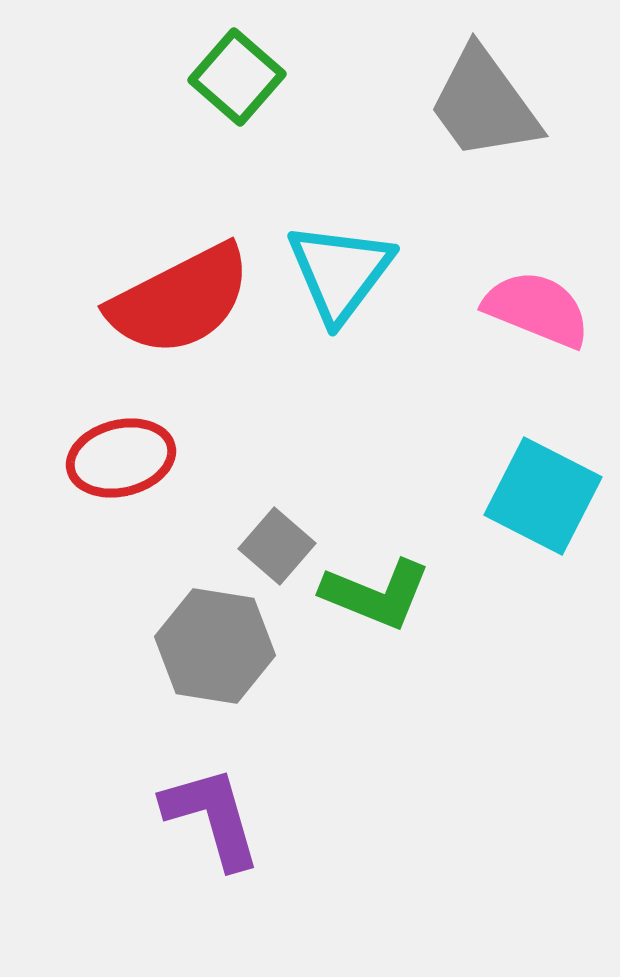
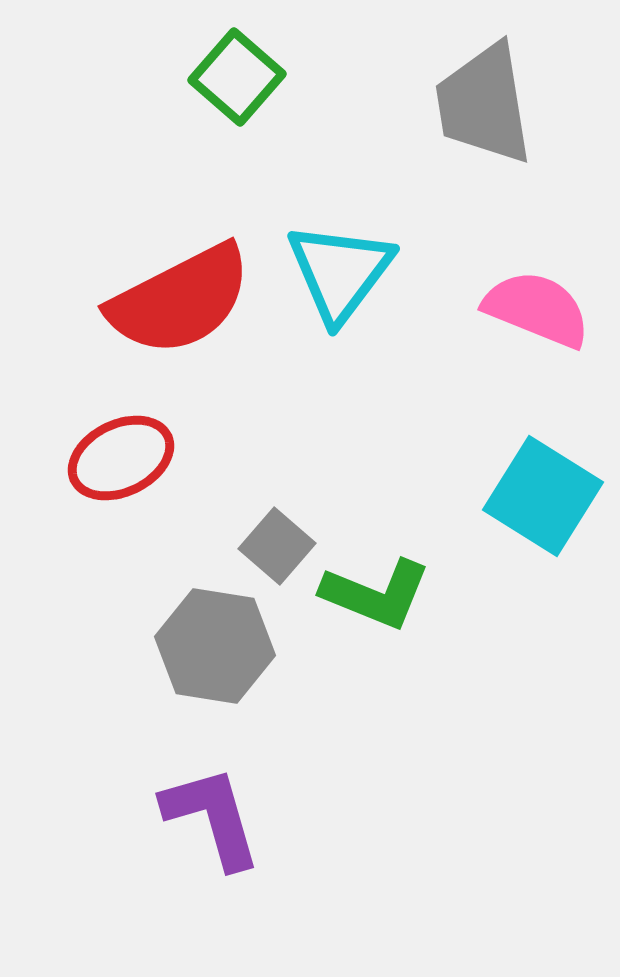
gray trapezoid: rotated 27 degrees clockwise
red ellipse: rotated 12 degrees counterclockwise
cyan square: rotated 5 degrees clockwise
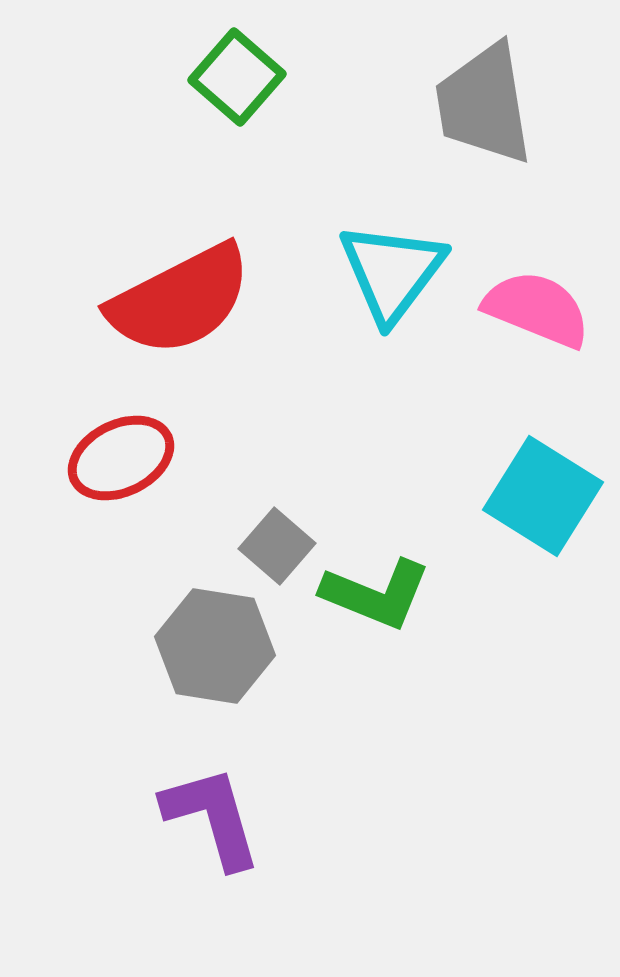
cyan triangle: moved 52 px right
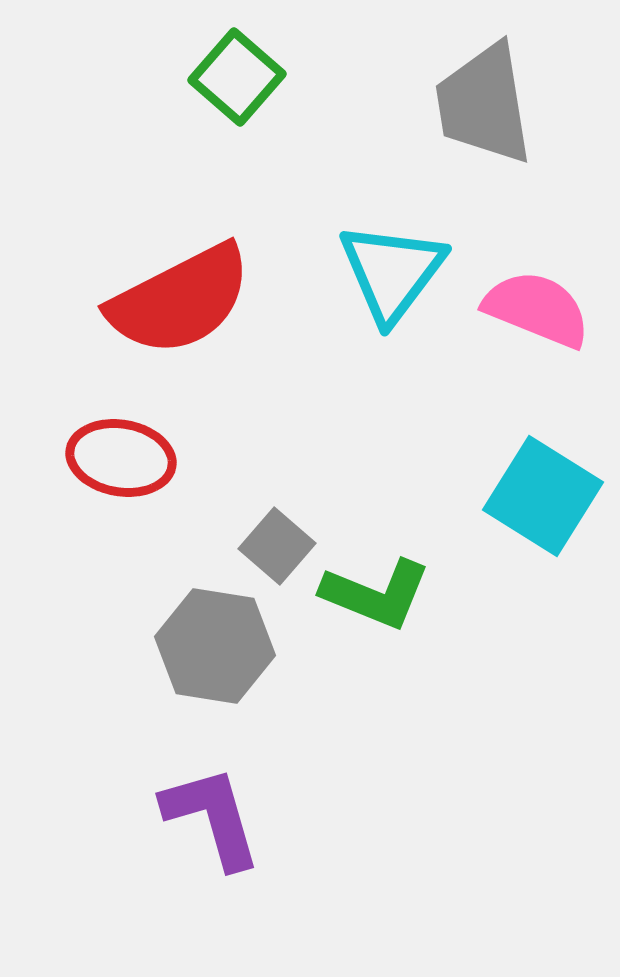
red ellipse: rotated 36 degrees clockwise
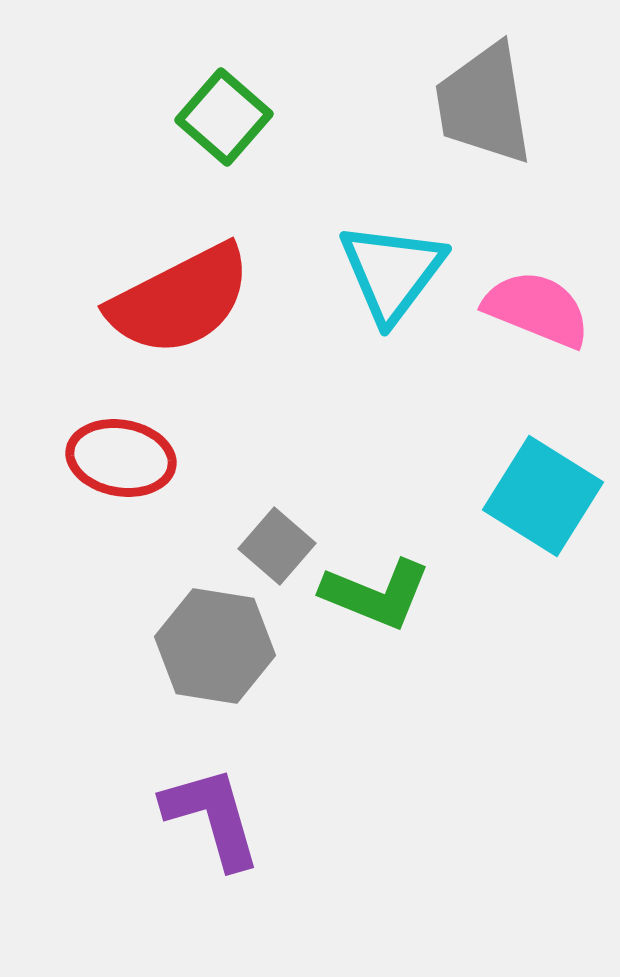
green square: moved 13 px left, 40 px down
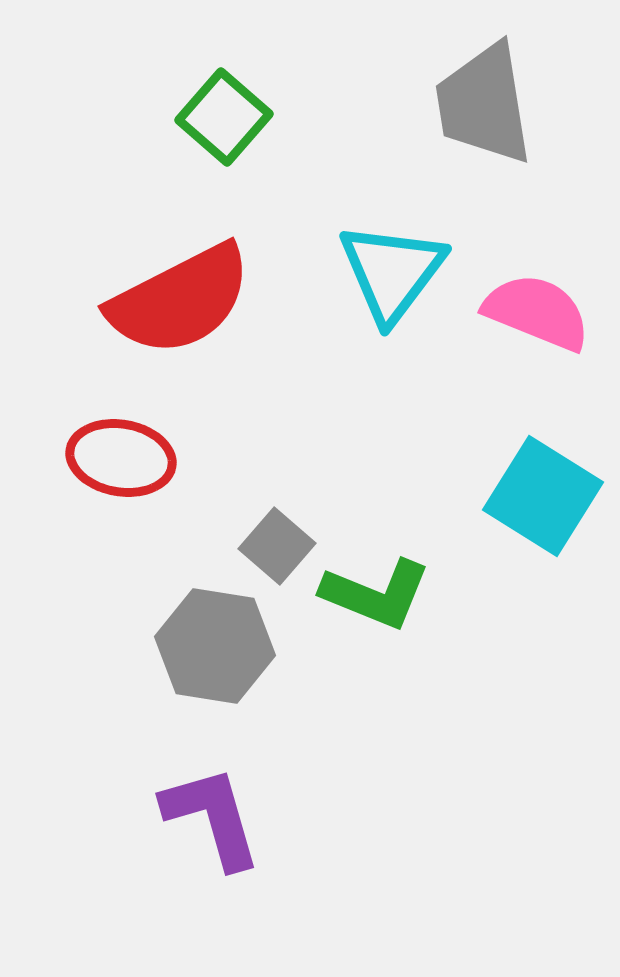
pink semicircle: moved 3 px down
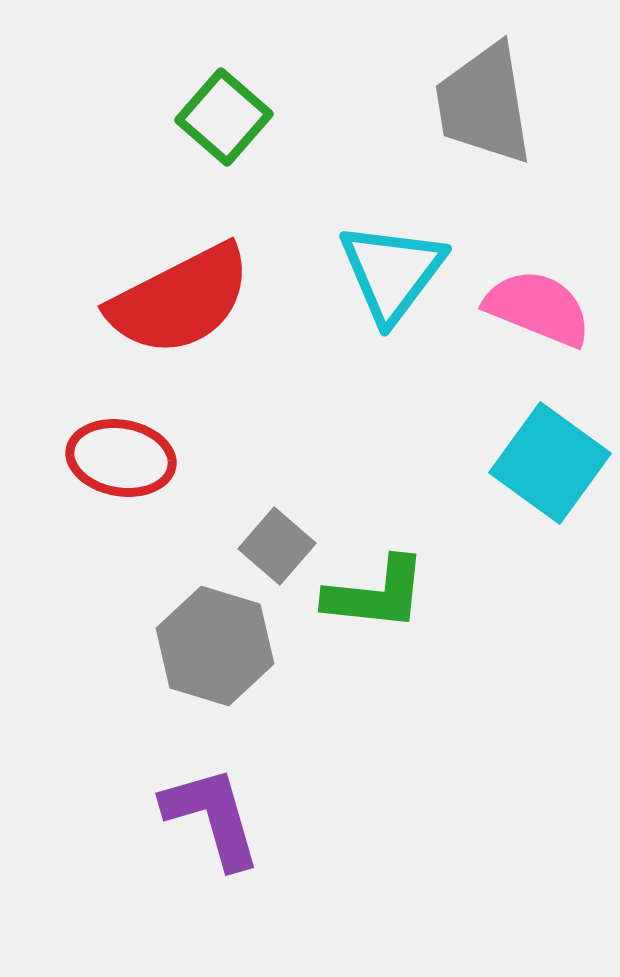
pink semicircle: moved 1 px right, 4 px up
cyan square: moved 7 px right, 33 px up; rotated 4 degrees clockwise
green L-shape: rotated 16 degrees counterclockwise
gray hexagon: rotated 8 degrees clockwise
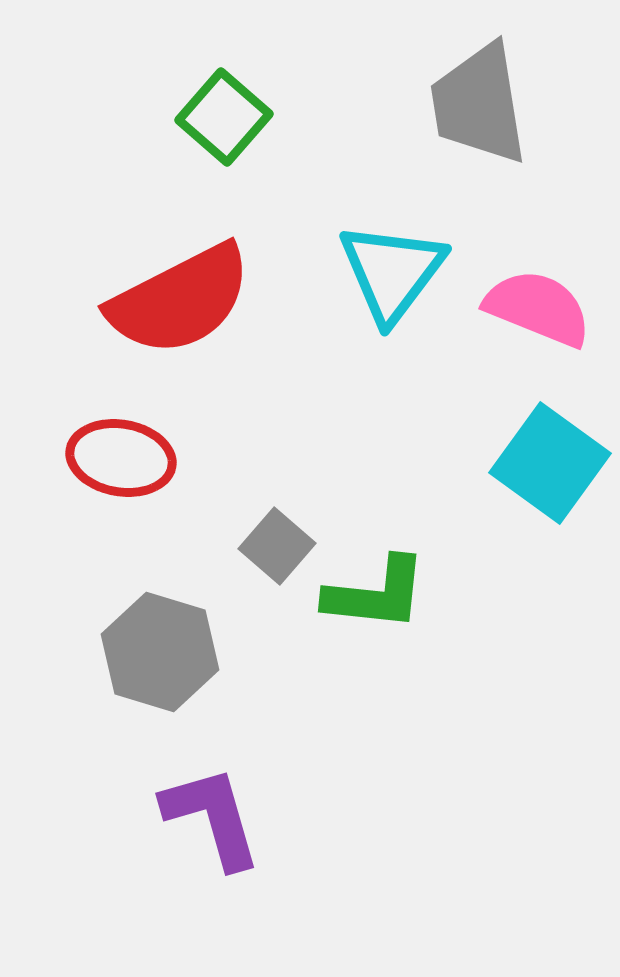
gray trapezoid: moved 5 px left
gray hexagon: moved 55 px left, 6 px down
